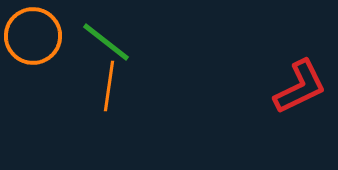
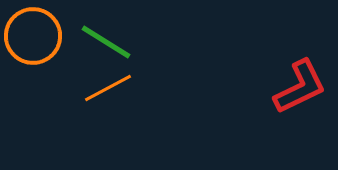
green line: rotated 6 degrees counterclockwise
orange line: moved 1 px left, 2 px down; rotated 54 degrees clockwise
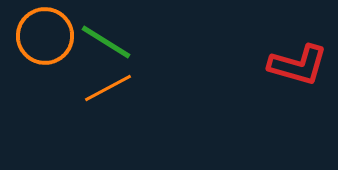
orange circle: moved 12 px right
red L-shape: moved 2 px left, 22 px up; rotated 42 degrees clockwise
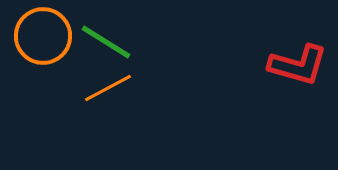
orange circle: moved 2 px left
